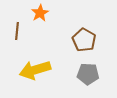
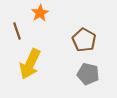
brown line: rotated 24 degrees counterclockwise
yellow arrow: moved 5 px left, 6 px up; rotated 48 degrees counterclockwise
gray pentagon: rotated 10 degrees clockwise
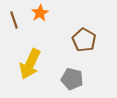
brown line: moved 3 px left, 11 px up
gray pentagon: moved 16 px left, 5 px down
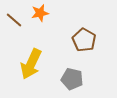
orange star: rotated 18 degrees clockwise
brown line: rotated 30 degrees counterclockwise
yellow arrow: moved 1 px right
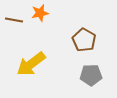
brown line: rotated 30 degrees counterclockwise
yellow arrow: rotated 28 degrees clockwise
gray pentagon: moved 19 px right, 4 px up; rotated 15 degrees counterclockwise
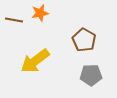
yellow arrow: moved 4 px right, 3 px up
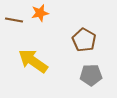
yellow arrow: moved 2 px left; rotated 72 degrees clockwise
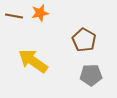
brown line: moved 4 px up
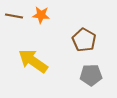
orange star: moved 1 px right, 2 px down; rotated 18 degrees clockwise
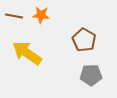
yellow arrow: moved 6 px left, 8 px up
